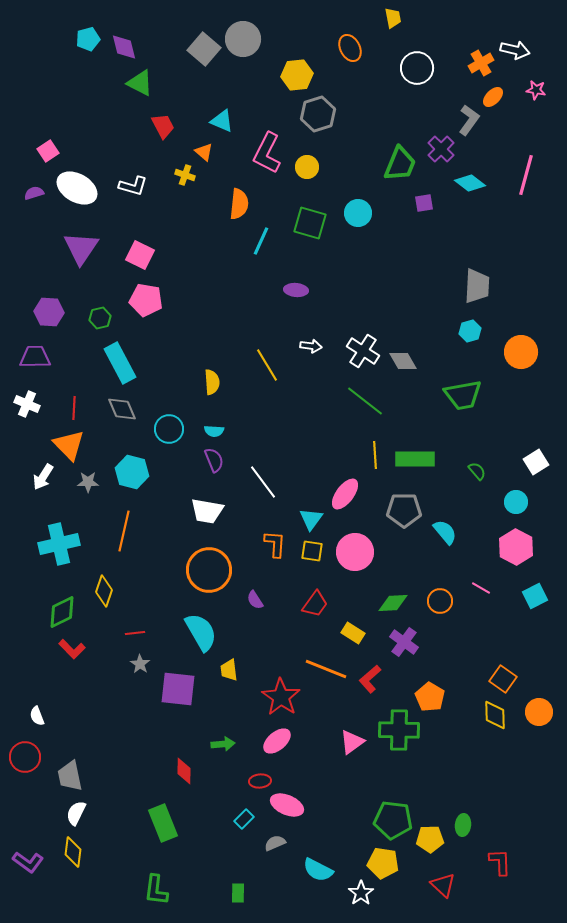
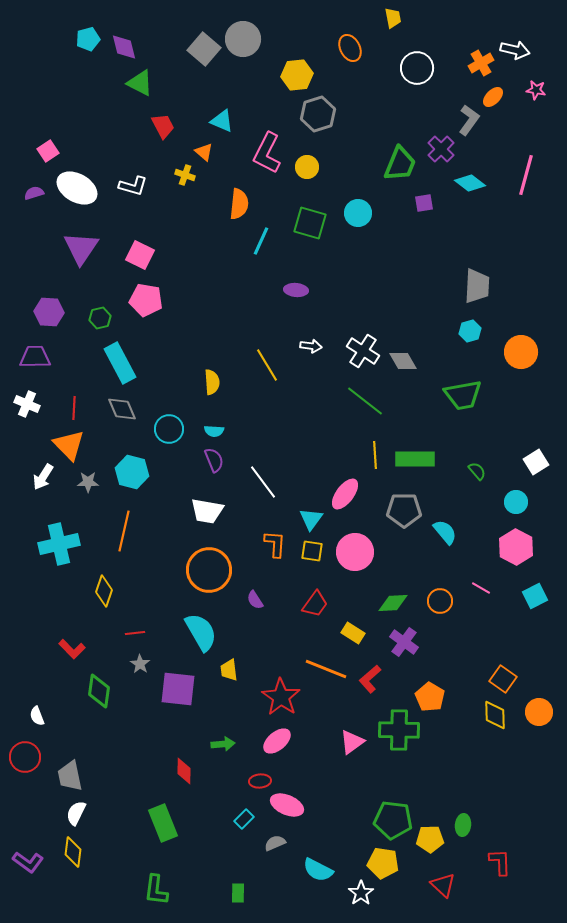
green diamond at (62, 612): moved 37 px right, 79 px down; rotated 56 degrees counterclockwise
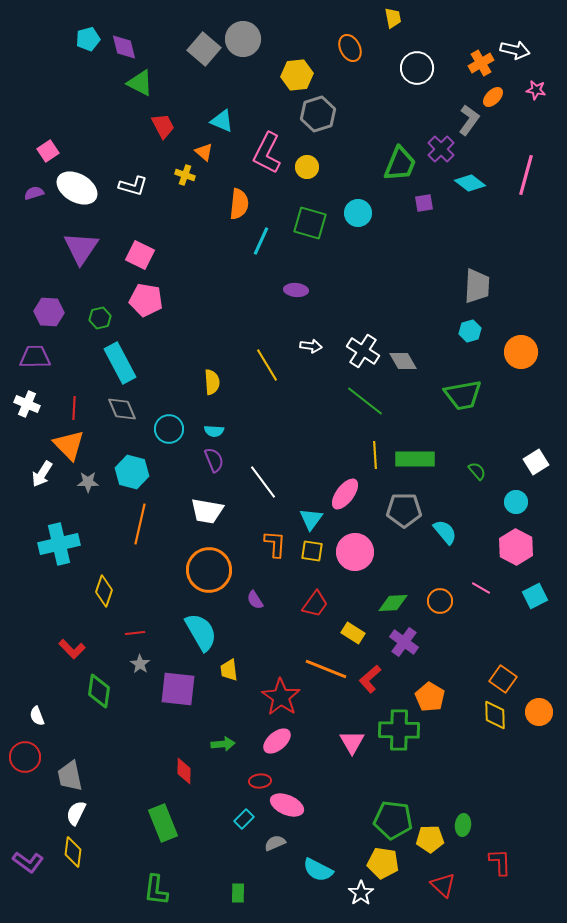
white arrow at (43, 477): moved 1 px left, 3 px up
orange line at (124, 531): moved 16 px right, 7 px up
pink triangle at (352, 742): rotated 24 degrees counterclockwise
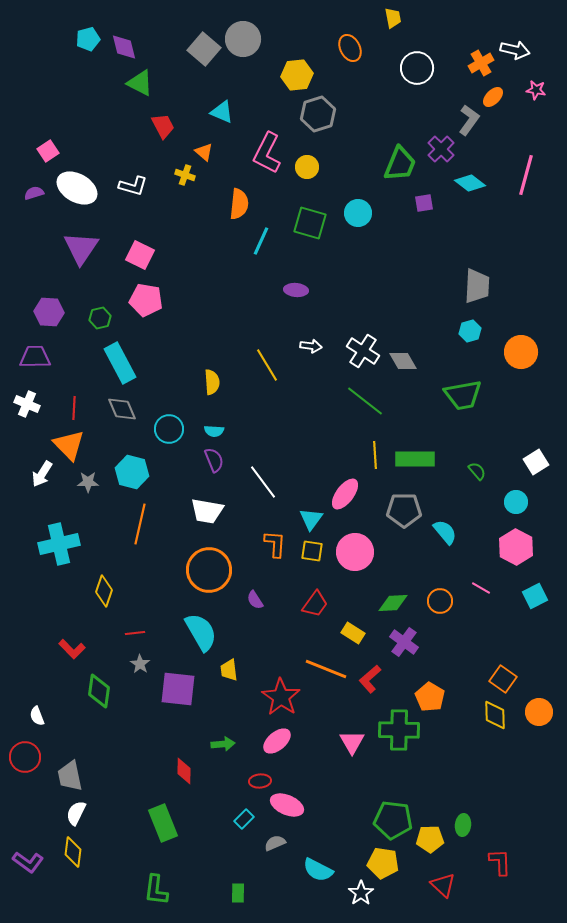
cyan triangle at (222, 121): moved 9 px up
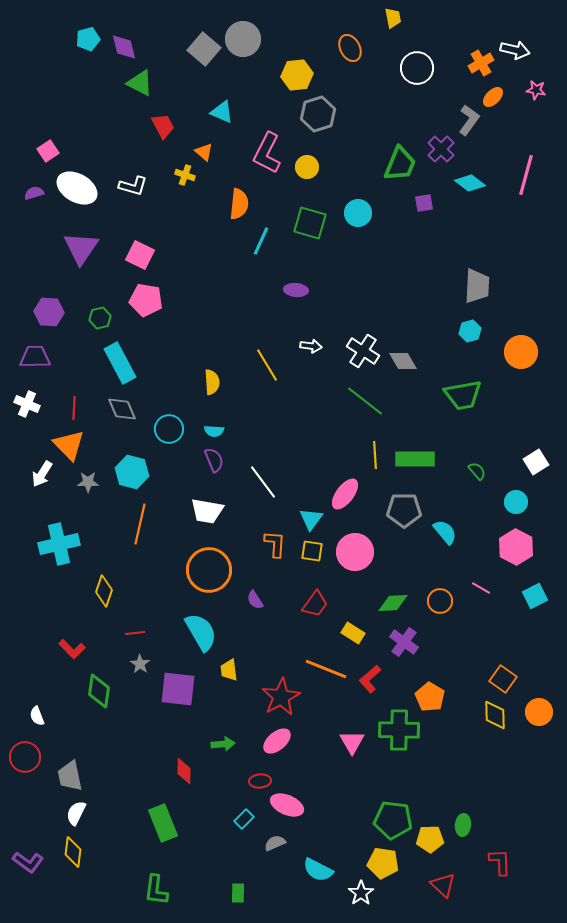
red star at (281, 697): rotated 9 degrees clockwise
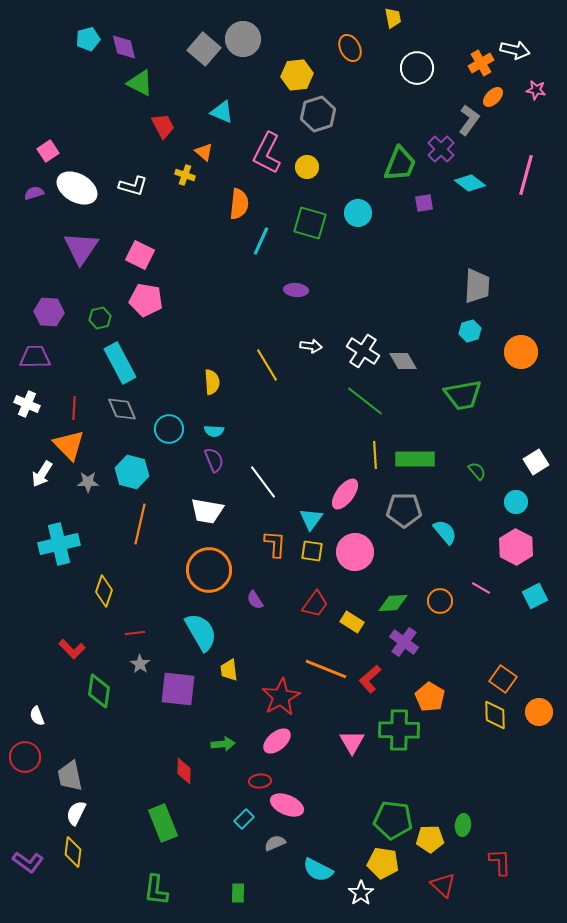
yellow rectangle at (353, 633): moved 1 px left, 11 px up
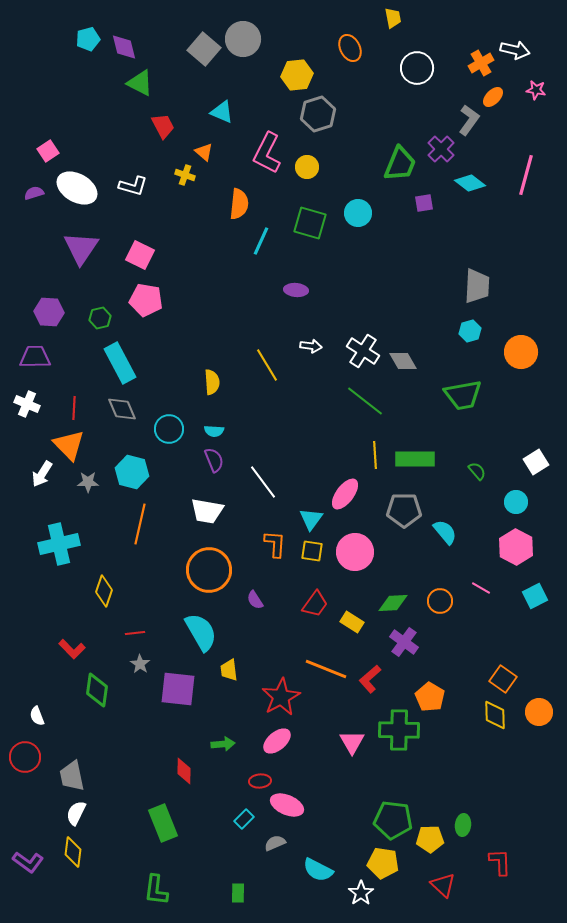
green diamond at (99, 691): moved 2 px left, 1 px up
gray trapezoid at (70, 776): moved 2 px right
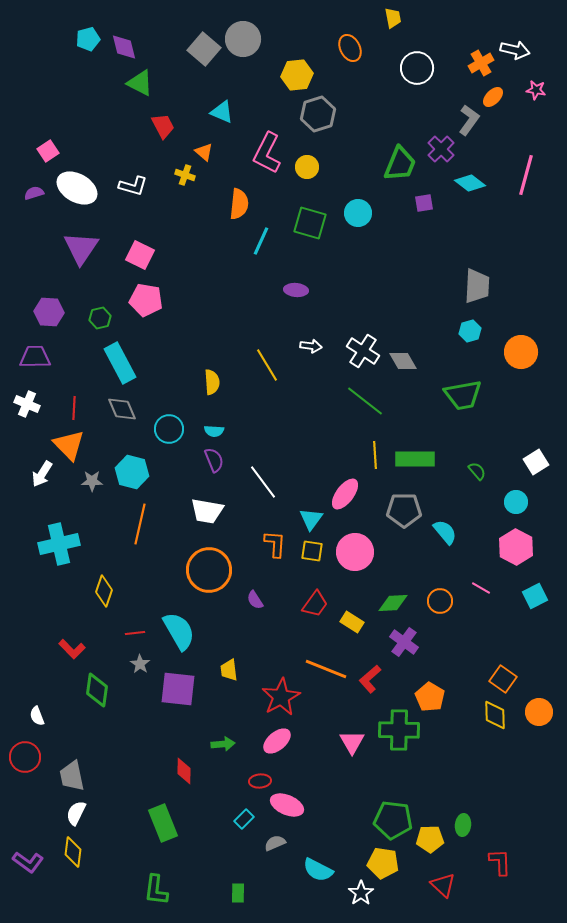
gray star at (88, 482): moved 4 px right, 1 px up
cyan semicircle at (201, 632): moved 22 px left, 1 px up
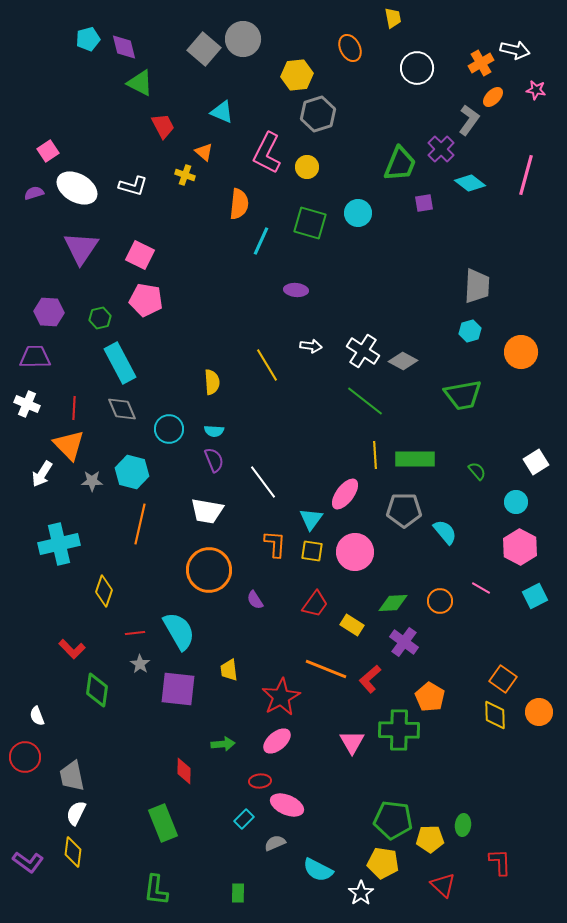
gray diamond at (403, 361): rotated 32 degrees counterclockwise
pink hexagon at (516, 547): moved 4 px right
yellow rectangle at (352, 622): moved 3 px down
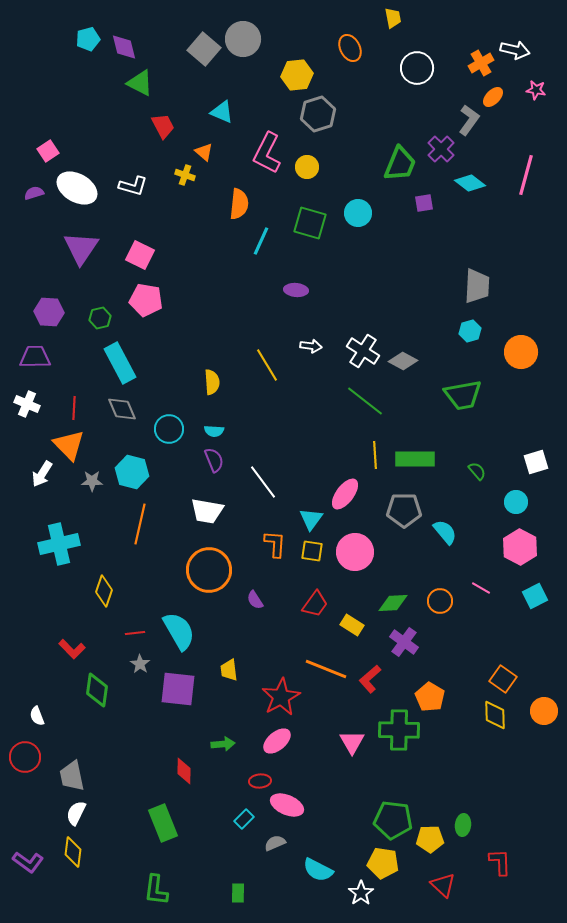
white square at (536, 462): rotated 15 degrees clockwise
orange circle at (539, 712): moved 5 px right, 1 px up
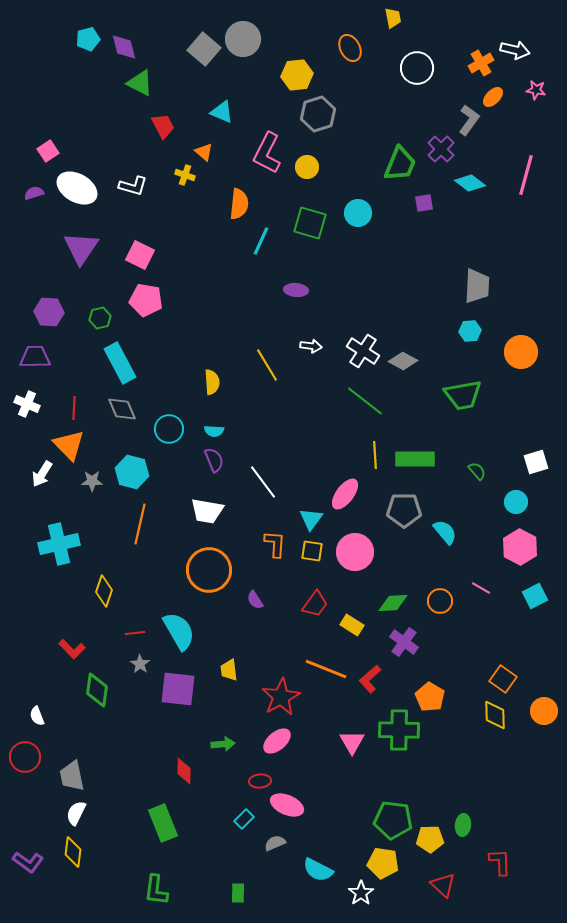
cyan hexagon at (470, 331): rotated 10 degrees clockwise
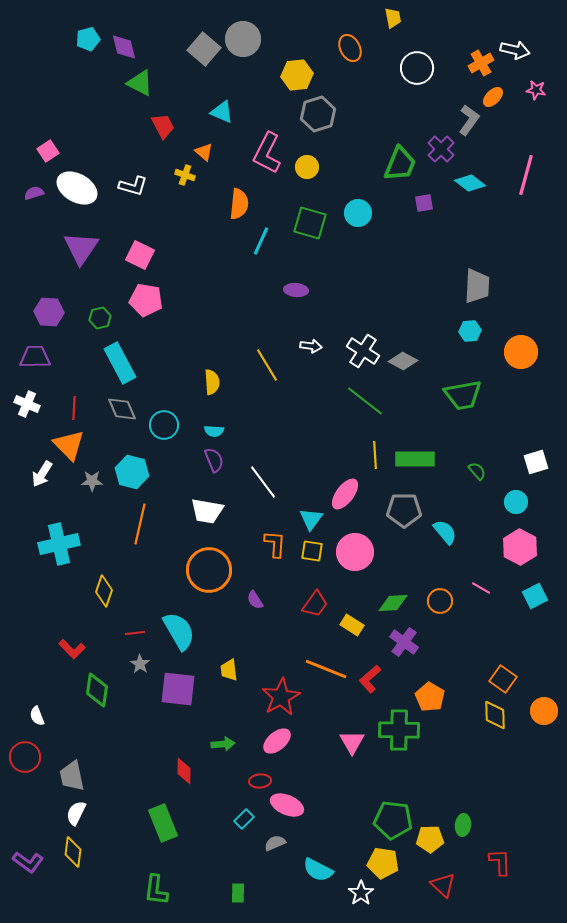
cyan circle at (169, 429): moved 5 px left, 4 px up
